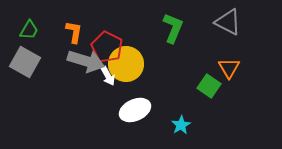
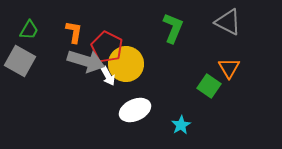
gray square: moved 5 px left, 1 px up
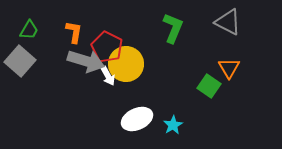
gray square: rotated 12 degrees clockwise
white ellipse: moved 2 px right, 9 px down
cyan star: moved 8 px left
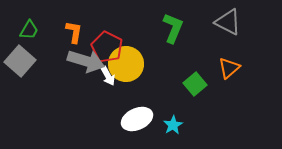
orange triangle: rotated 20 degrees clockwise
green square: moved 14 px left, 2 px up; rotated 15 degrees clockwise
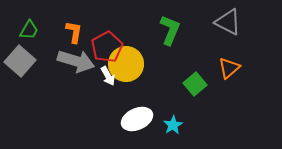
green L-shape: moved 3 px left, 2 px down
red pentagon: rotated 16 degrees clockwise
gray arrow: moved 10 px left
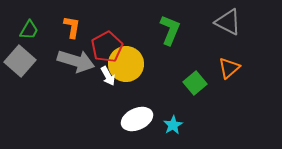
orange L-shape: moved 2 px left, 5 px up
green square: moved 1 px up
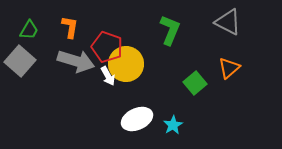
orange L-shape: moved 2 px left
red pentagon: rotated 24 degrees counterclockwise
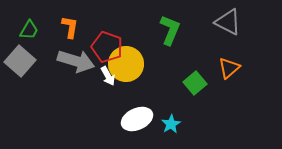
cyan star: moved 2 px left, 1 px up
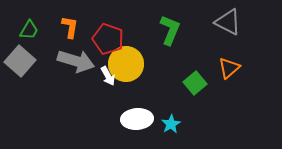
red pentagon: moved 1 px right, 8 px up
white ellipse: rotated 20 degrees clockwise
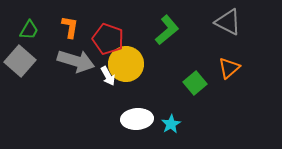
green L-shape: moved 3 px left; rotated 28 degrees clockwise
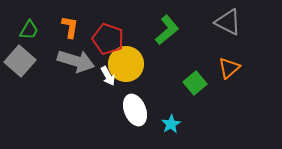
white ellipse: moved 2 px left, 9 px up; rotated 72 degrees clockwise
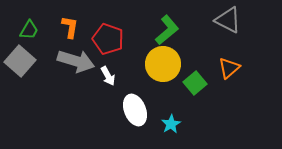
gray triangle: moved 2 px up
yellow circle: moved 37 px right
